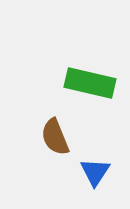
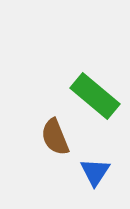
green rectangle: moved 5 px right, 13 px down; rotated 27 degrees clockwise
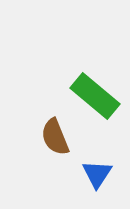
blue triangle: moved 2 px right, 2 px down
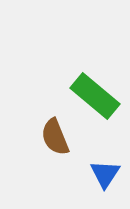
blue triangle: moved 8 px right
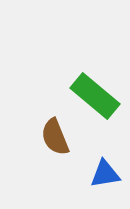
blue triangle: rotated 48 degrees clockwise
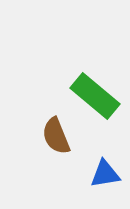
brown semicircle: moved 1 px right, 1 px up
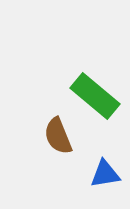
brown semicircle: moved 2 px right
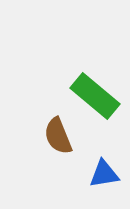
blue triangle: moved 1 px left
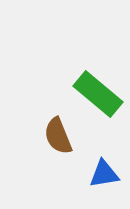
green rectangle: moved 3 px right, 2 px up
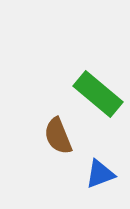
blue triangle: moved 4 px left; rotated 12 degrees counterclockwise
